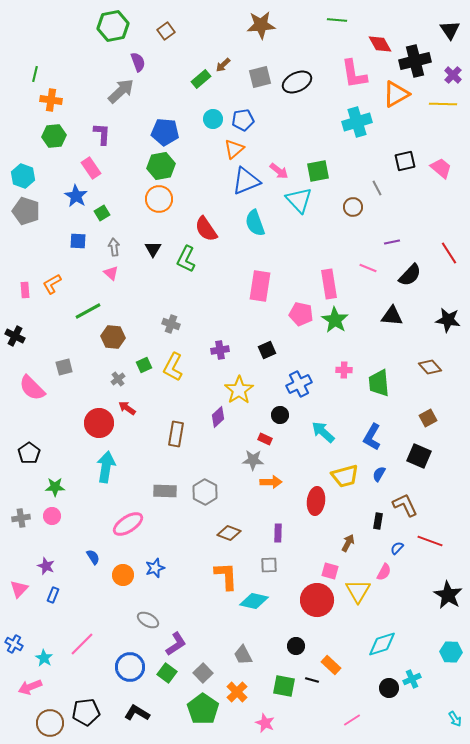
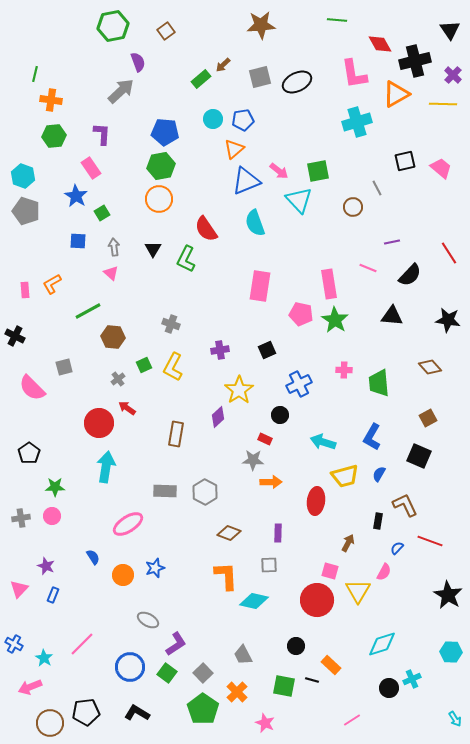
cyan arrow at (323, 432): moved 10 px down; rotated 25 degrees counterclockwise
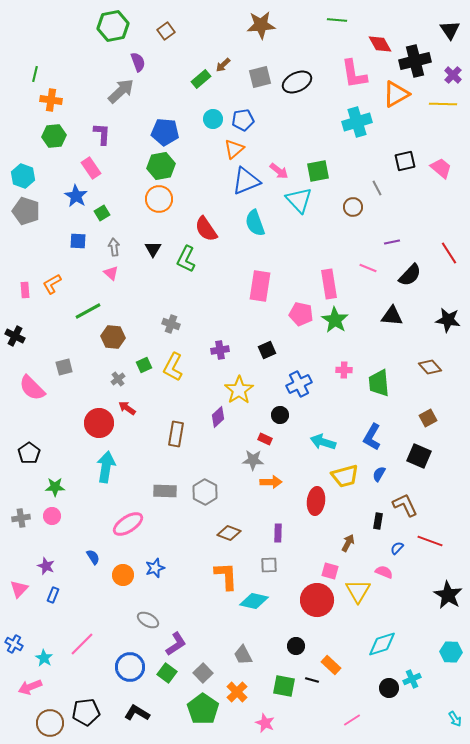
pink semicircle at (384, 572): rotated 96 degrees counterclockwise
